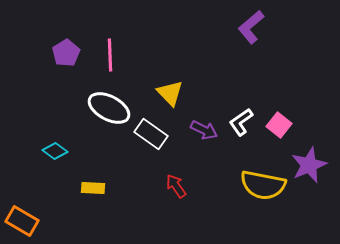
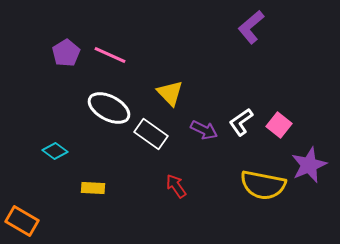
pink line: rotated 64 degrees counterclockwise
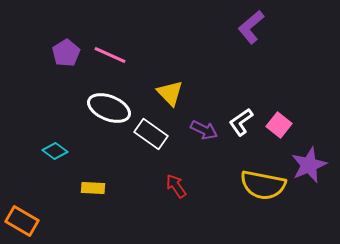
white ellipse: rotated 6 degrees counterclockwise
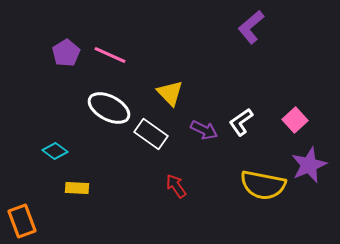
white ellipse: rotated 6 degrees clockwise
pink square: moved 16 px right, 5 px up; rotated 10 degrees clockwise
yellow rectangle: moved 16 px left
orange rectangle: rotated 40 degrees clockwise
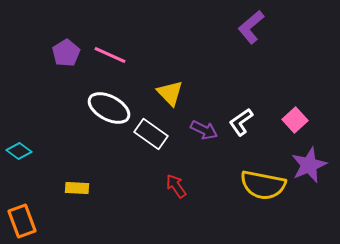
cyan diamond: moved 36 px left
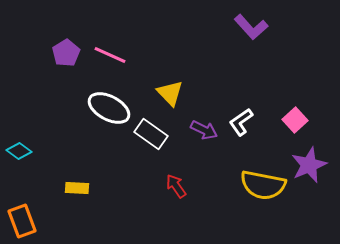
purple L-shape: rotated 92 degrees counterclockwise
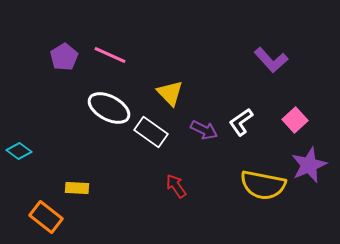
purple L-shape: moved 20 px right, 33 px down
purple pentagon: moved 2 px left, 4 px down
white rectangle: moved 2 px up
orange rectangle: moved 24 px right, 4 px up; rotated 32 degrees counterclockwise
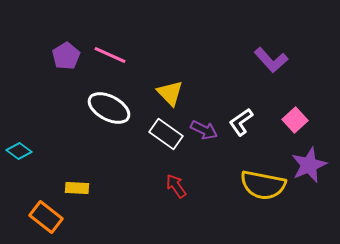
purple pentagon: moved 2 px right, 1 px up
white rectangle: moved 15 px right, 2 px down
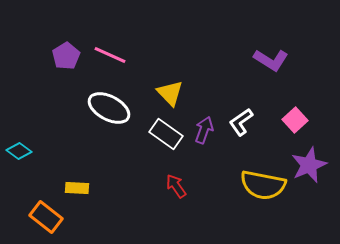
purple L-shape: rotated 16 degrees counterclockwise
purple arrow: rotated 96 degrees counterclockwise
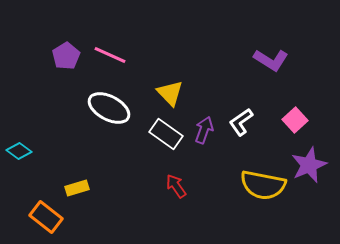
yellow rectangle: rotated 20 degrees counterclockwise
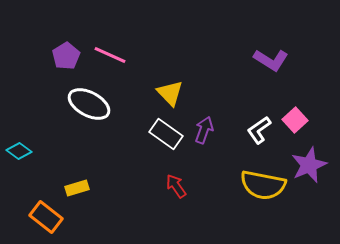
white ellipse: moved 20 px left, 4 px up
white L-shape: moved 18 px right, 8 px down
